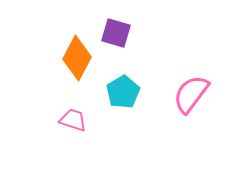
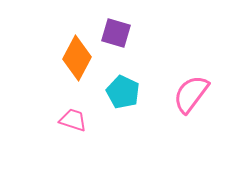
cyan pentagon: rotated 16 degrees counterclockwise
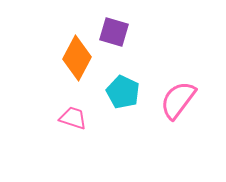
purple square: moved 2 px left, 1 px up
pink semicircle: moved 13 px left, 6 px down
pink trapezoid: moved 2 px up
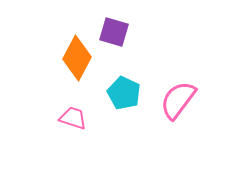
cyan pentagon: moved 1 px right, 1 px down
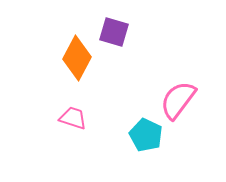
cyan pentagon: moved 22 px right, 42 px down
